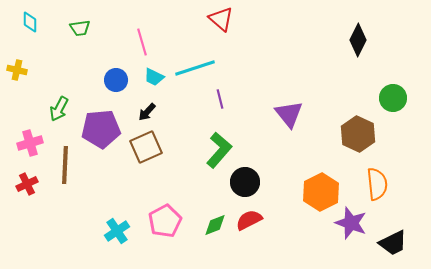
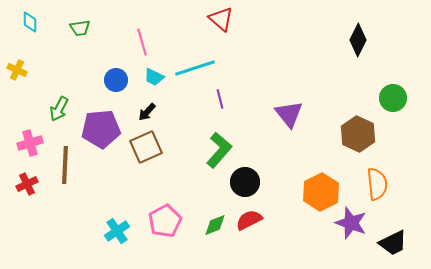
yellow cross: rotated 12 degrees clockwise
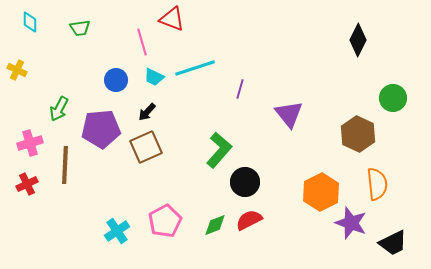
red triangle: moved 49 px left; rotated 20 degrees counterclockwise
purple line: moved 20 px right, 10 px up; rotated 30 degrees clockwise
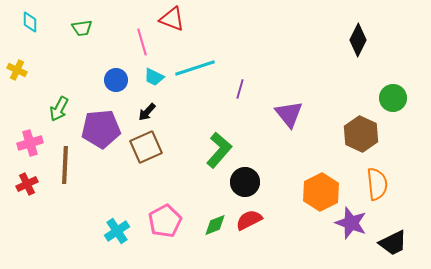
green trapezoid: moved 2 px right
brown hexagon: moved 3 px right
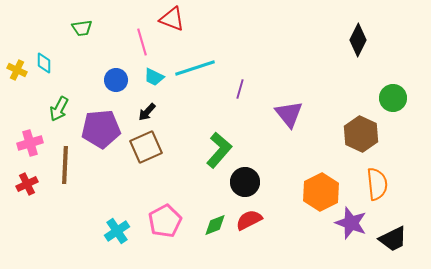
cyan diamond: moved 14 px right, 41 px down
black trapezoid: moved 4 px up
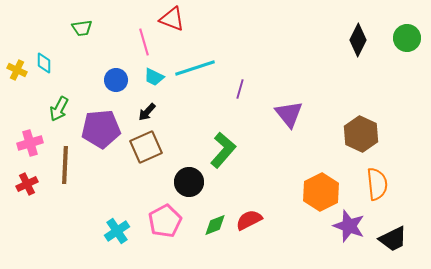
pink line: moved 2 px right
green circle: moved 14 px right, 60 px up
green L-shape: moved 4 px right
black circle: moved 56 px left
purple star: moved 2 px left, 3 px down
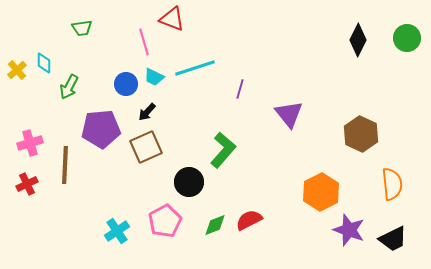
yellow cross: rotated 24 degrees clockwise
blue circle: moved 10 px right, 4 px down
green arrow: moved 10 px right, 22 px up
orange semicircle: moved 15 px right
purple star: moved 4 px down
